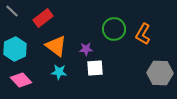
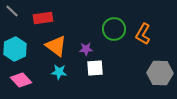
red rectangle: rotated 30 degrees clockwise
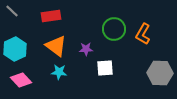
red rectangle: moved 8 px right, 2 px up
white square: moved 10 px right
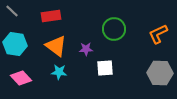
orange L-shape: moved 15 px right; rotated 35 degrees clockwise
cyan hexagon: moved 5 px up; rotated 25 degrees counterclockwise
pink diamond: moved 2 px up
